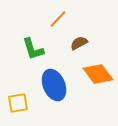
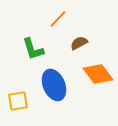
yellow square: moved 2 px up
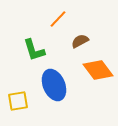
brown semicircle: moved 1 px right, 2 px up
green L-shape: moved 1 px right, 1 px down
orange diamond: moved 4 px up
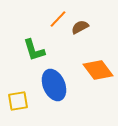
brown semicircle: moved 14 px up
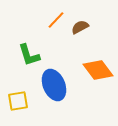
orange line: moved 2 px left, 1 px down
green L-shape: moved 5 px left, 5 px down
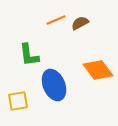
orange line: rotated 24 degrees clockwise
brown semicircle: moved 4 px up
green L-shape: rotated 10 degrees clockwise
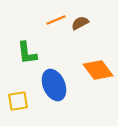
green L-shape: moved 2 px left, 2 px up
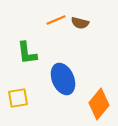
brown semicircle: rotated 138 degrees counterclockwise
orange diamond: moved 1 px right, 34 px down; rotated 76 degrees clockwise
blue ellipse: moved 9 px right, 6 px up
yellow square: moved 3 px up
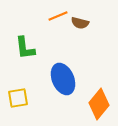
orange line: moved 2 px right, 4 px up
green L-shape: moved 2 px left, 5 px up
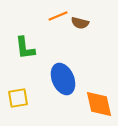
orange diamond: rotated 52 degrees counterclockwise
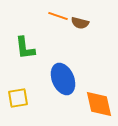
orange line: rotated 42 degrees clockwise
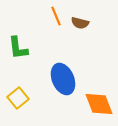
orange line: moved 2 px left; rotated 48 degrees clockwise
green L-shape: moved 7 px left
yellow square: rotated 30 degrees counterclockwise
orange diamond: rotated 8 degrees counterclockwise
